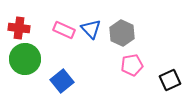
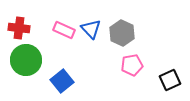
green circle: moved 1 px right, 1 px down
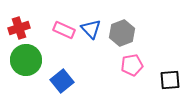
red cross: rotated 25 degrees counterclockwise
gray hexagon: rotated 15 degrees clockwise
black square: rotated 20 degrees clockwise
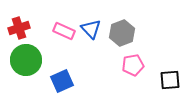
pink rectangle: moved 1 px down
pink pentagon: moved 1 px right
blue square: rotated 15 degrees clockwise
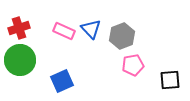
gray hexagon: moved 3 px down
green circle: moved 6 px left
